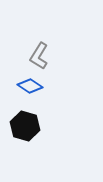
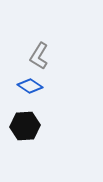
black hexagon: rotated 20 degrees counterclockwise
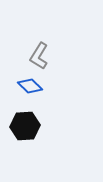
blue diamond: rotated 10 degrees clockwise
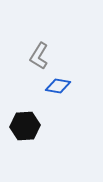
blue diamond: moved 28 px right; rotated 35 degrees counterclockwise
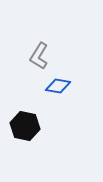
black hexagon: rotated 16 degrees clockwise
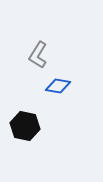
gray L-shape: moved 1 px left, 1 px up
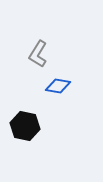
gray L-shape: moved 1 px up
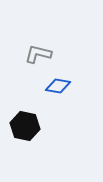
gray L-shape: rotated 72 degrees clockwise
